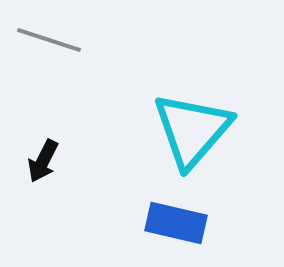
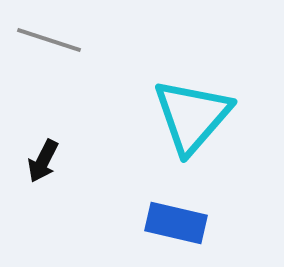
cyan triangle: moved 14 px up
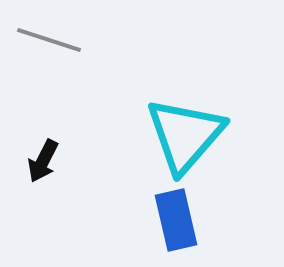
cyan triangle: moved 7 px left, 19 px down
blue rectangle: moved 3 px up; rotated 64 degrees clockwise
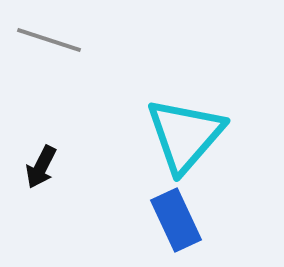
black arrow: moved 2 px left, 6 px down
blue rectangle: rotated 12 degrees counterclockwise
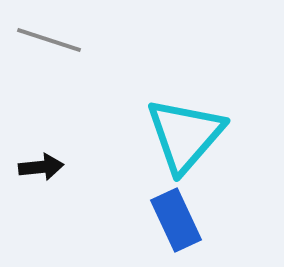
black arrow: rotated 123 degrees counterclockwise
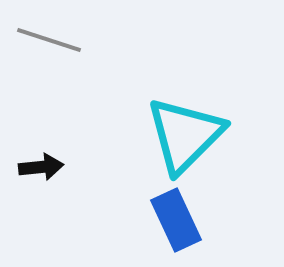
cyan triangle: rotated 4 degrees clockwise
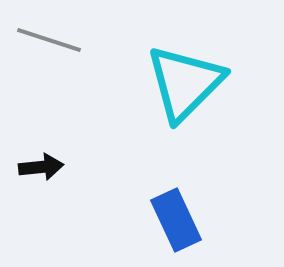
cyan triangle: moved 52 px up
